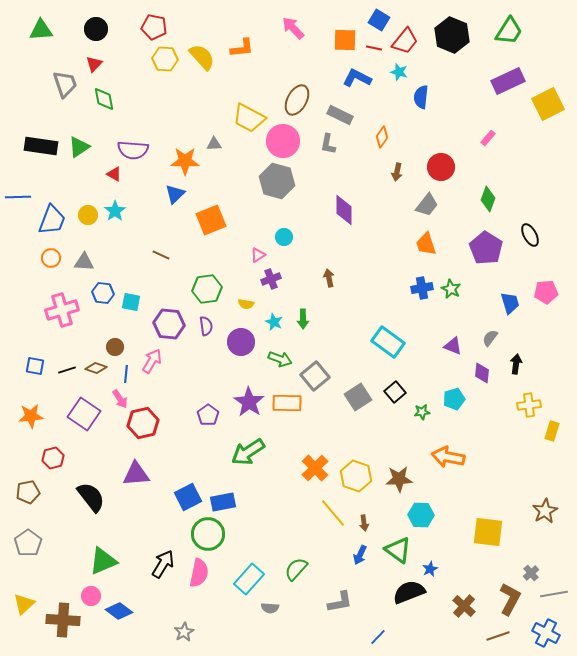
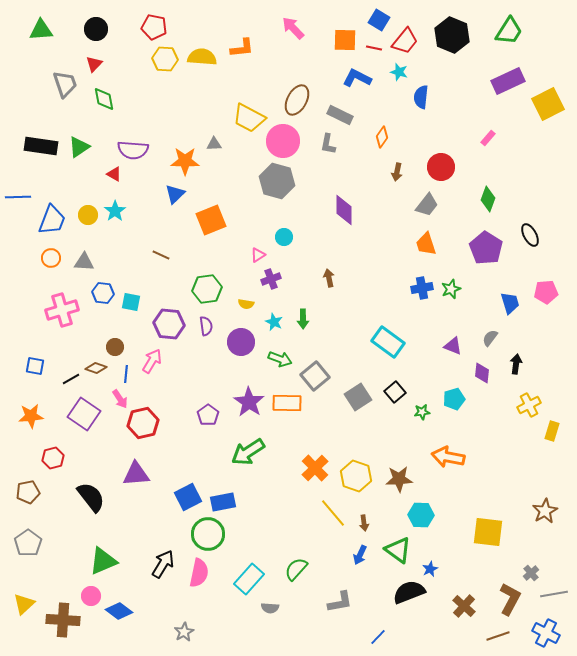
yellow semicircle at (202, 57): rotated 44 degrees counterclockwise
green star at (451, 289): rotated 24 degrees clockwise
black line at (67, 370): moved 4 px right, 9 px down; rotated 12 degrees counterclockwise
yellow cross at (529, 405): rotated 20 degrees counterclockwise
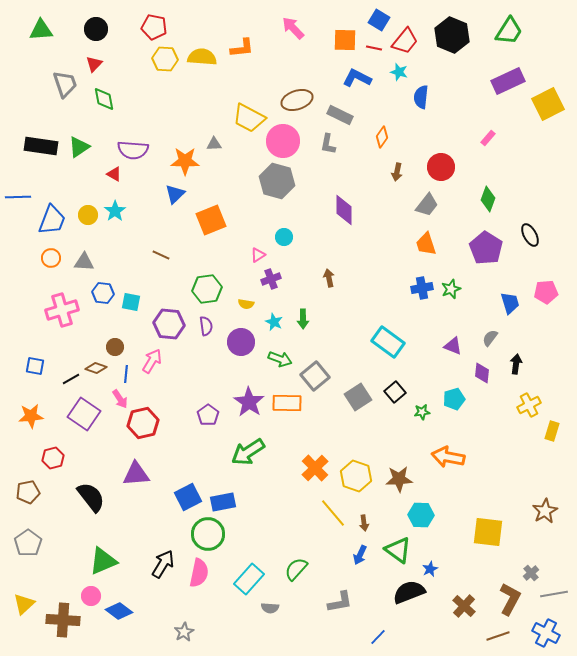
brown ellipse at (297, 100): rotated 44 degrees clockwise
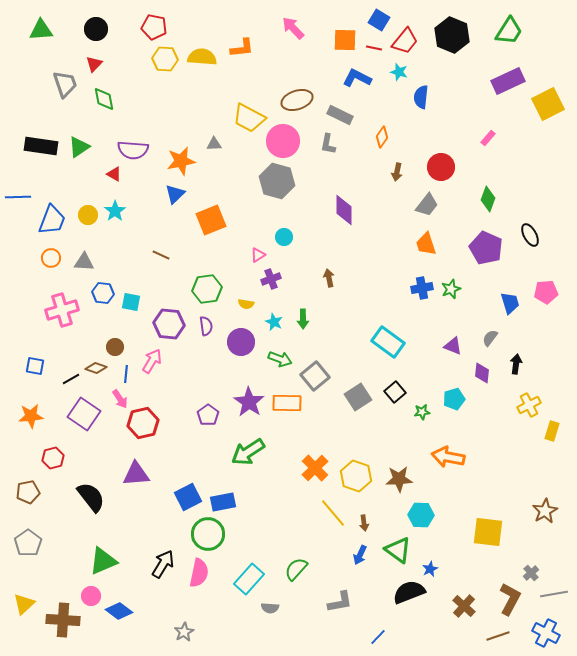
orange star at (185, 161): moved 4 px left; rotated 12 degrees counterclockwise
purple pentagon at (486, 248): rotated 8 degrees counterclockwise
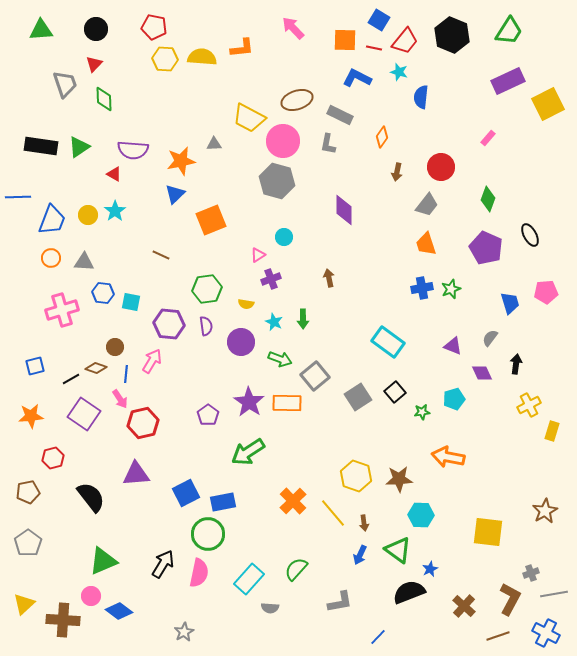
green diamond at (104, 99): rotated 10 degrees clockwise
blue square at (35, 366): rotated 24 degrees counterclockwise
purple diamond at (482, 373): rotated 30 degrees counterclockwise
orange cross at (315, 468): moved 22 px left, 33 px down
blue square at (188, 497): moved 2 px left, 4 px up
gray cross at (531, 573): rotated 21 degrees clockwise
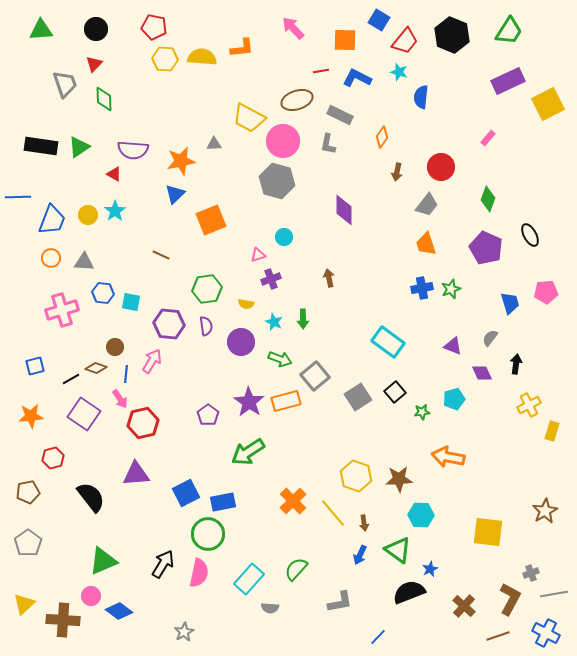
red line at (374, 48): moved 53 px left, 23 px down; rotated 21 degrees counterclockwise
pink triangle at (258, 255): rotated 14 degrees clockwise
orange rectangle at (287, 403): moved 1 px left, 2 px up; rotated 16 degrees counterclockwise
